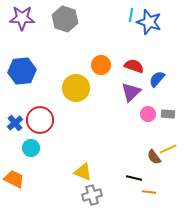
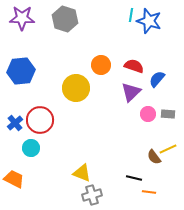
blue star: moved 1 px up
blue hexagon: moved 1 px left
yellow triangle: moved 1 px left, 1 px down
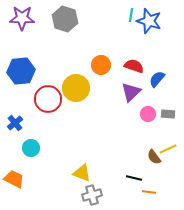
red circle: moved 8 px right, 21 px up
